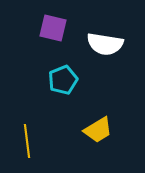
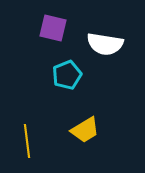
cyan pentagon: moved 4 px right, 5 px up
yellow trapezoid: moved 13 px left
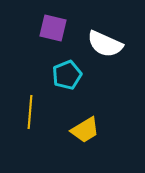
white semicircle: rotated 15 degrees clockwise
yellow line: moved 3 px right, 29 px up; rotated 12 degrees clockwise
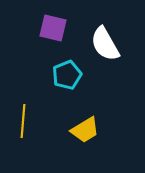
white semicircle: rotated 36 degrees clockwise
yellow line: moved 7 px left, 9 px down
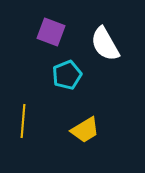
purple square: moved 2 px left, 4 px down; rotated 8 degrees clockwise
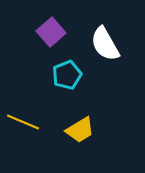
purple square: rotated 28 degrees clockwise
yellow line: moved 1 px down; rotated 72 degrees counterclockwise
yellow trapezoid: moved 5 px left
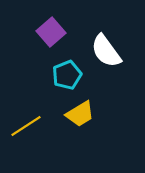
white semicircle: moved 1 px right, 7 px down; rotated 6 degrees counterclockwise
yellow line: moved 3 px right, 4 px down; rotated 56 degrees counterclockwise
yellow trapezoid: moved 16 px up
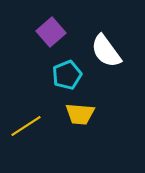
yellow trapezoid: rotated 36 degrees clockwise
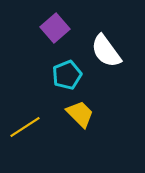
purple square: moved 4 px right, 4 px up
yellow trapezoid: rotated 140 degrees counterclockwise
yellow line: moved 1 px left, 1 px down
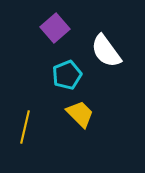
yellow line: rotated 44 degrees counterclockwise
